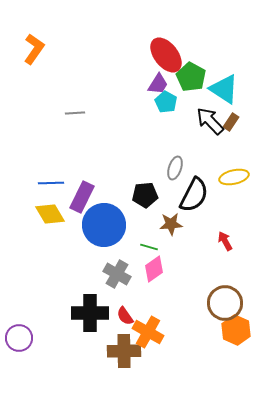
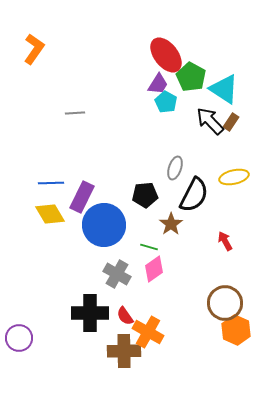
brown star: rotated 30 degrees counterclockwise
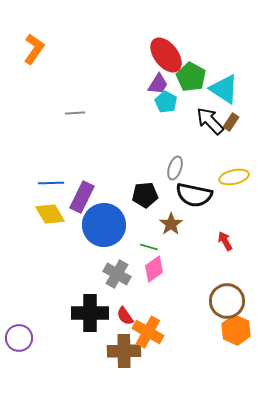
black semicircle: rotated 75 degrees clockwise
brown circle: moved 2 px right, 2 px up
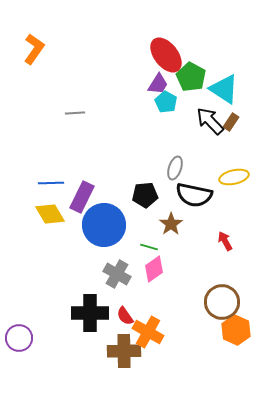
brown circle: moved 5 px left, 1 px down
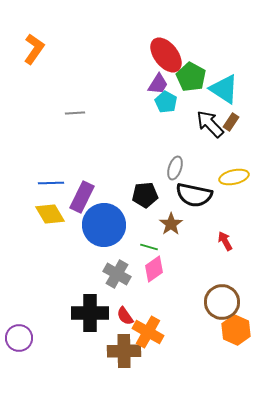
black arrow: moved 3 px down
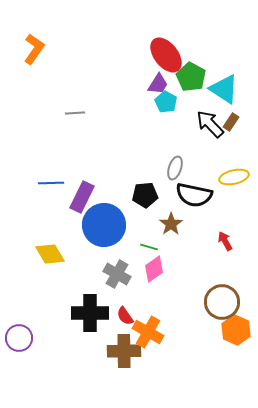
yellow diamond: moved 40 px down
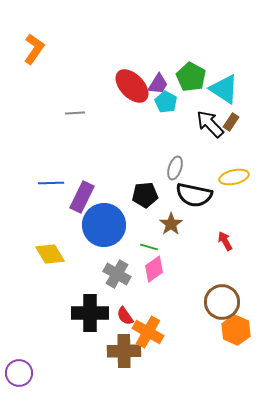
red ellipse: moved 34 px left, 31 px down; rotated 6 degrees counterclockwise
purple circle: moved 35 px down
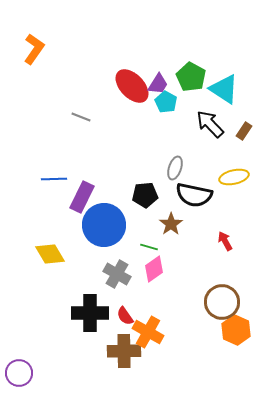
gray line: moved 6 px right, 4 px down; rotated 24 degrees clockwise
brown rectangle: moved 13 px right, 9 px down
blue line: moved 3 px right, 4 px up
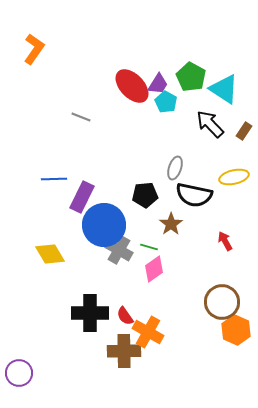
gray cross: moved 2 px right, 24 px up
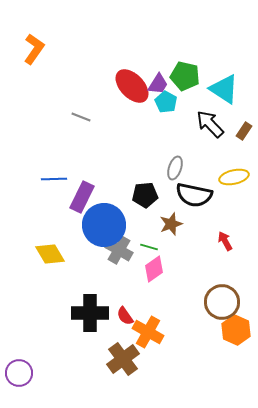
green pentagon: moved 6 px left, 1 px up; rotated 16 degrees counterclockwise
brown star: rotated 15 degrees clockwise
brown cross: moved 1 px left, 8 px down; rotated 36 degrees counterclockwise
